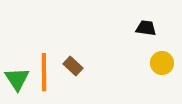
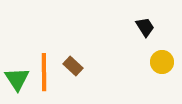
black trapezoid: moved 1 px left, 1 px up; rotated 50 degrees clockwise
yellow circle: moved 1 px up
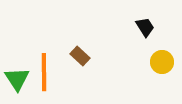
brown rectangle: moved 7 px right, 10 px up
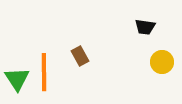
black trapezoid: rotated 130 degrees clockwise
brown rectangle: rotated 18 degrees clockwise
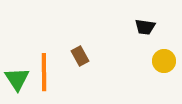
yellow circle: moved 2 px right, 1 px up
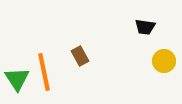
orange line: rotated 12 degrees counterclockwise
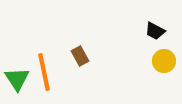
black trapezoid: moved 10 px right, 4 px down; rotated 20 degrees clockwise
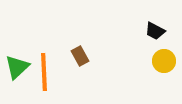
orange line: rotated 9 degrees clockwise
green triangle: moved 12 px up; rotated 20 degrees clockwise
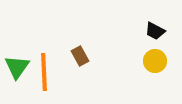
yellow circle: moved 9 px left
green triangle: rotated 12 degrees counterclockwise
